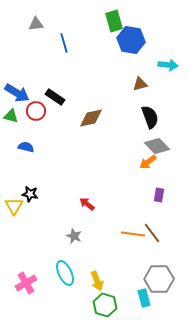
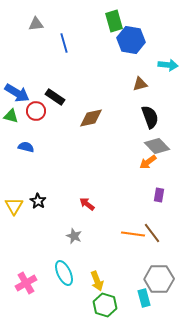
black star: moved 8 px right, 7 px down; rotated 21 degrees clockwise
cyan ellipse: moved 1 px left
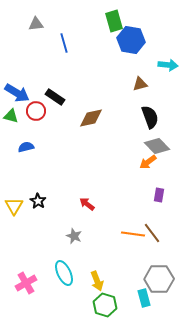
blue semicircle: rotated 28 degrees counterclockwise
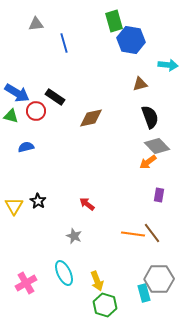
cyan rectangle: moved 5 px up
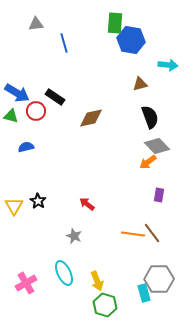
green rectangle: moved 1 px right, 2 px down; rotated 20 degrees clockwise
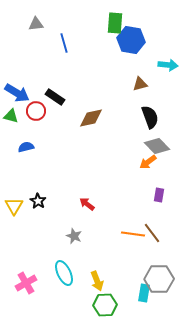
cyan rectangle: rotated 24 degrees clockwise
green hexagon: rotated 20 degrees counterclockwise
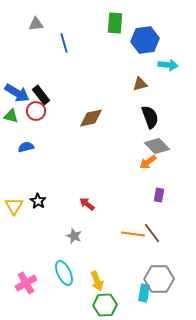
blue hexagon: moved 14 px right; rotated 16 degrees counterclockwise
black rectangle: moved 14 px left, 2 px up; rotated 18 degrees clockwise
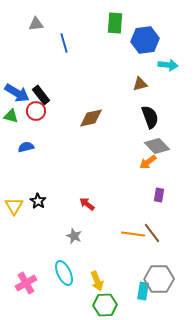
cyan rectangle: moved 1 px left, 2 px up
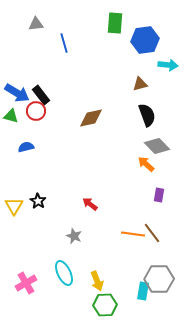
black semicircle: moved 3 px left, 2 px up
orange arrow: moved 2 px left, 2 px down; rotated 78 degrees clockwise
red arrow: moved 3 px right
